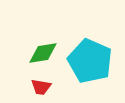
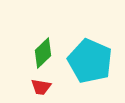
green diamond: rotated 36 degrees counterclockwise
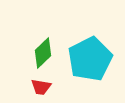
cyan pentagon: moved 2 px up; rotated 21 degrees clockwise
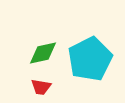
green diamond: rotated 32 degrees clockwise
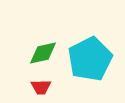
red trapezoid: rotated 10 degrees counterclockwise
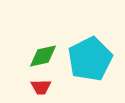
green diamond: moved 3 px down
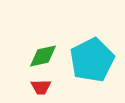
cyan pentagon: moved 2 px right, 1 px down
